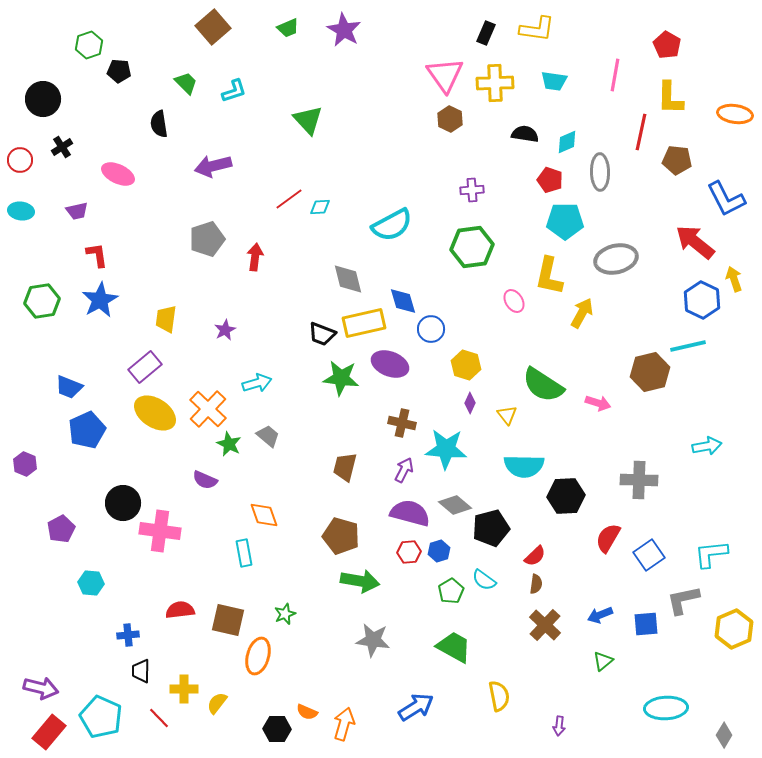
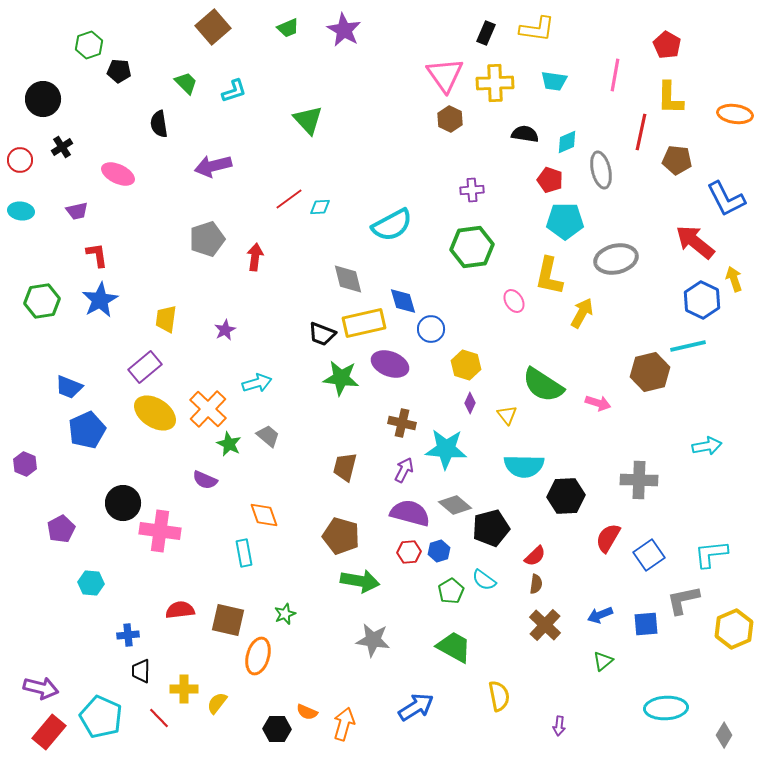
gray ellipse at (600, 172): moved 1 px right, 2 px up; rotated 12 degrees counterclockwise
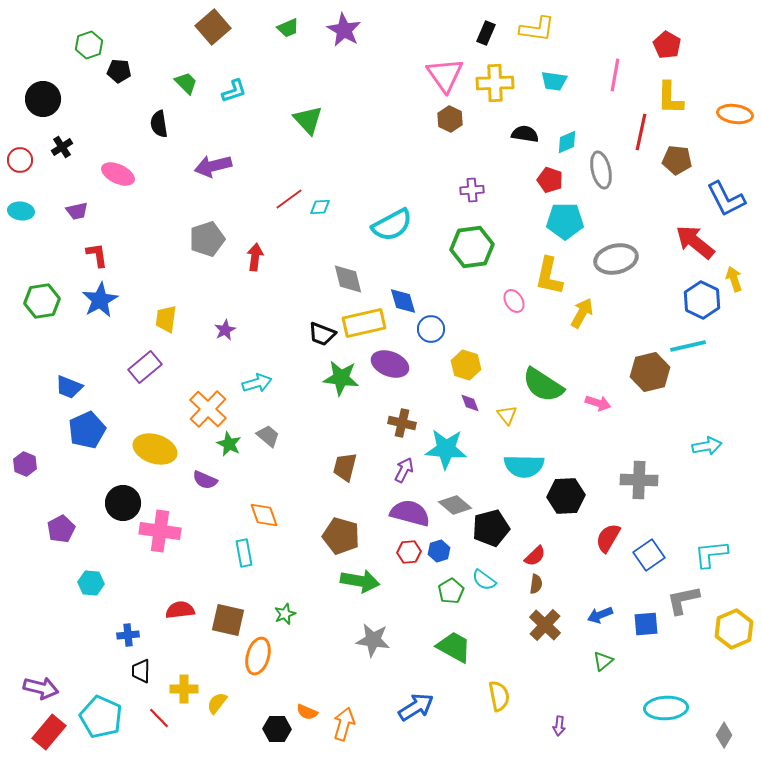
purple diamond at (470, 403): rotated 45 degrees counterclockwise
yellow ellipse at (155, 413): moved 36 px down; rotated 15 degrees counterclockwise
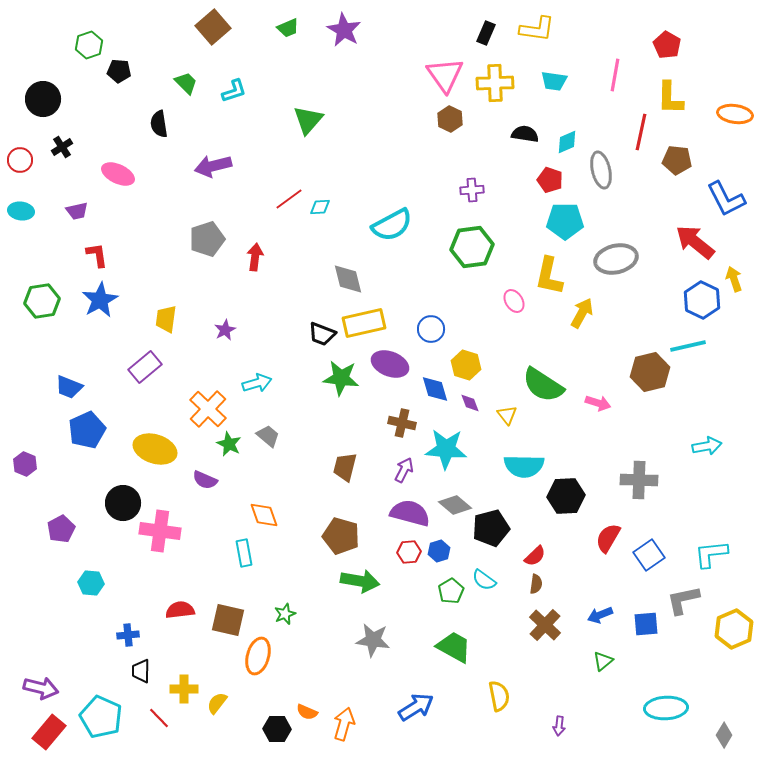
green triangle at (308, 120): rotated 24 degrees clockwise
blue diamond at (403, 301): moved 32 px right, 88 px down
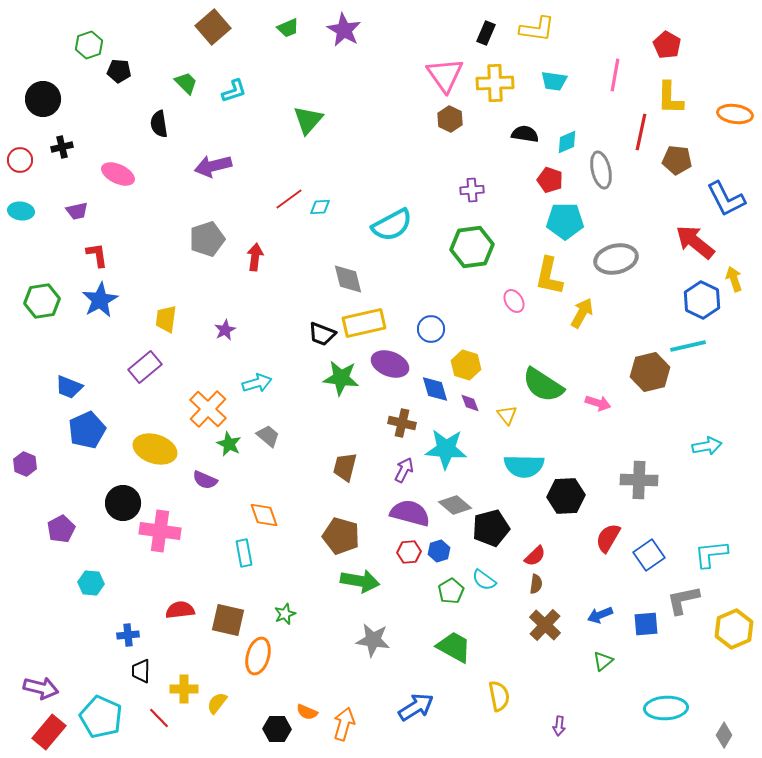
black cross at (62, 147): rotated 20 degrees clockwise
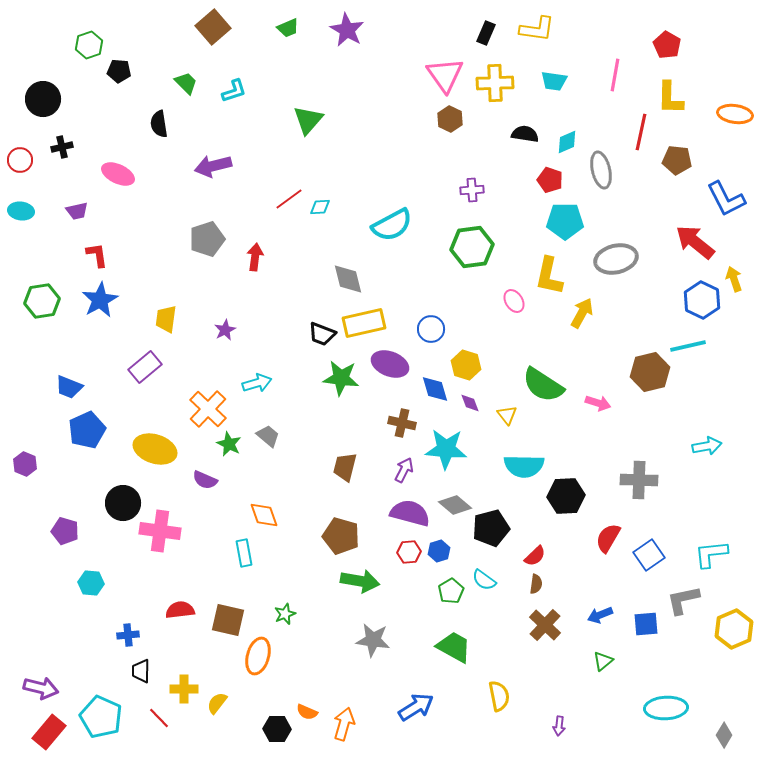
purple star at (344, 30): moved 3 px right
purple pentagon at (61, 529): moved 4 px right, 2 px down; rotated 28 degrees counterclockwise
